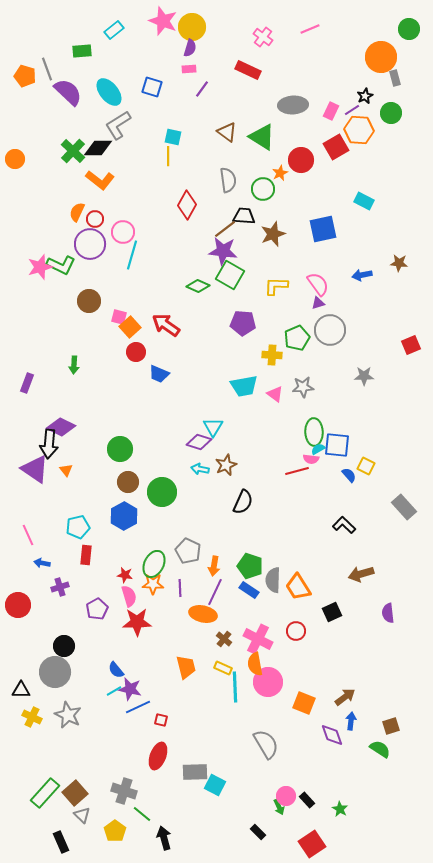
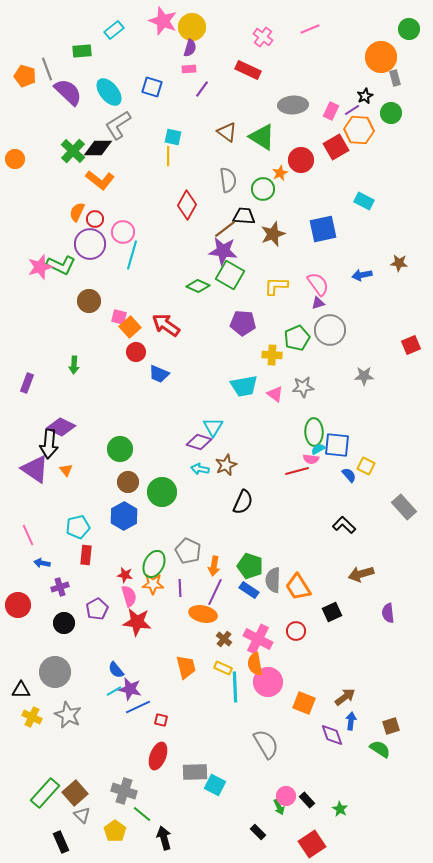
red star at (137, 622): rotated 8 degrees clockwise
black circle at (64, 646): moved 23 px up
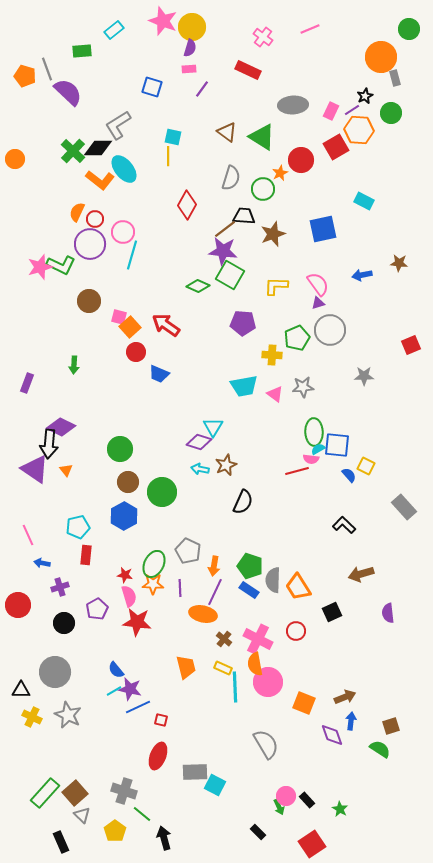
cyan ellipse at (109, 92): moved 15 px right, 77 px down
gray semicircle at (228, 180): moved 3 px right, 2 px up; rotated 25 degrees clockwise
brown arrow at (345, 697): rotated 15 degrees clockwise
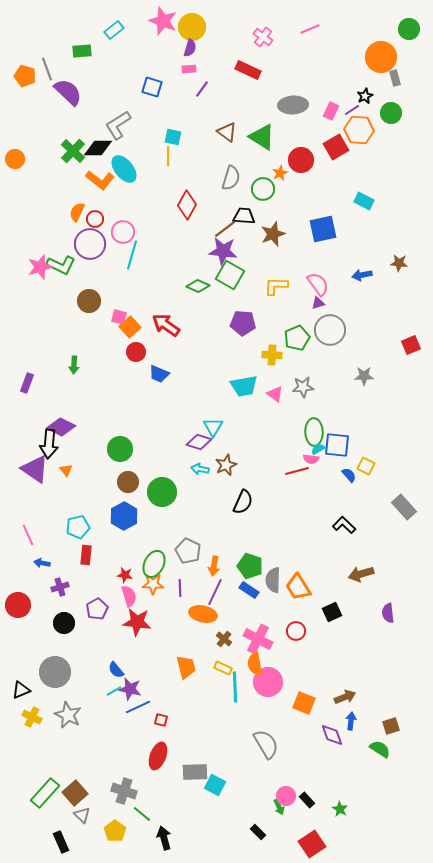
black triangle at (21, 690): rotated 24 degrees counterclockwise
